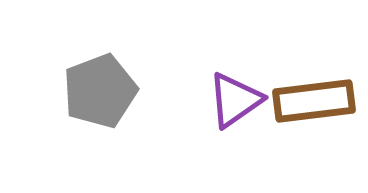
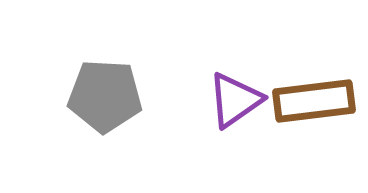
gray pentagon: moved 5 px right, 5 px down; rotated 24 degrees clockwise
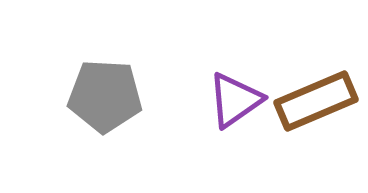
brown rectangle: moved 2 px right; rotated 16 degrees counterclockwise
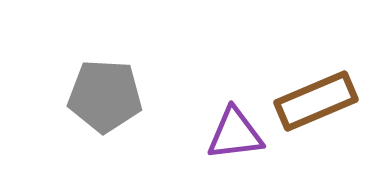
purple triangle: moved 34 px down; rotated 28 degrees clockwise
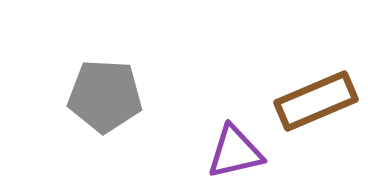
purple triangle: moved 18 px down; rotated 6 degrees counterclockwise
